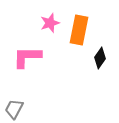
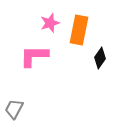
pink L-shape: moved 7 px right, 1 px up
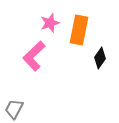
pink L-shape: rotated 44 degrees counterclockwise
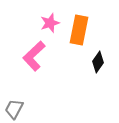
black diamond: moved 2 px left, 4 px down
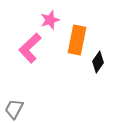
pink star: moved 3 px up
orange rectangle: moved 2 px left, 10 px down
pink L-shape: moved 4 px left, 8 px up
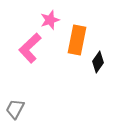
gray trapezoid: moved 1 px right
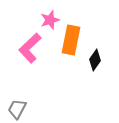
orange rectangle: moved 6 px left
black diamond: moved 3 px left, 2 px up
gray trapezoid: moved 2 px right
